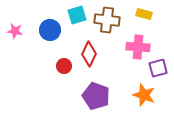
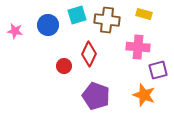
blue circle: moved 2 px left, 5 px up
purple square: moved 2 px down
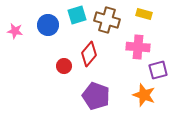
brown cross: rotated 10 degrees clockwise
red diamond: rotated 15 degrees clockwise
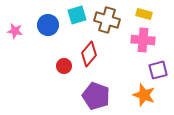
pink cross: moved 5 px right, 7 px up
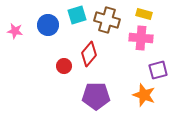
pink cross: moved 2 px left, 2 px up
purple pentagon: rotated 20 degrees counterclockwise
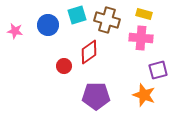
red diamond: moved 2 px up; rotated 15 degrees clockwise
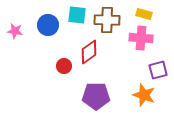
cyan square: rotated 24 degrees clockwise
brown cross: rotated 15 degrees counterclockwise
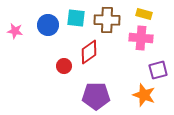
cyan square: moved 1 px left, 3 px down
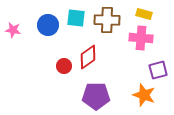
pink star: moved 2 px left, 1 px up
red diamond: moved 1 px left, 5 px down
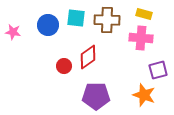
pink star: moved 2 px down
